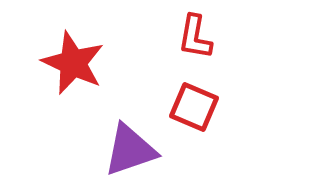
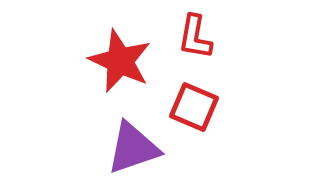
red star: moved 47 px right, 2 px up
purple triangle: moved 3 px right, 2 px up
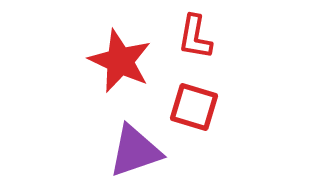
red square: rotated 6 degrees counterclockwise
purple triangle: moved 2 px right, 3 px down
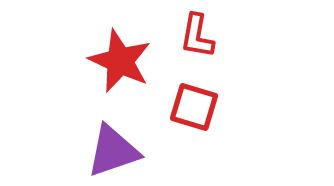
red L-shape: moved 2 px right, 1 px up
purple triangle: moved 22 px left
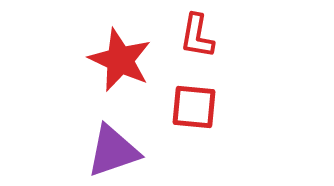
red star: moved 1 px up
red square: rotated 12 degrees counterclockwise
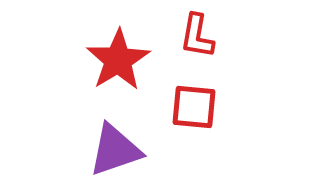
red star: moved 2 px left; rotated 16 degrees clockwise
purple triangle: moved 2 px right, 1 px up
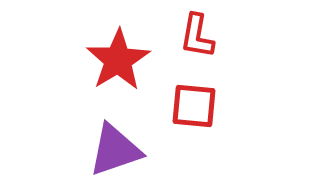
red square: moved 1 px up
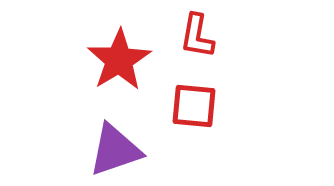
red star: moved 1 px right
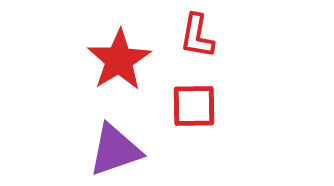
red square: rotated 6 degrees counterclockwise
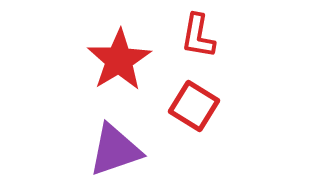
red L-shape: moved 1 px right
red square: rotated 33 degrees clockwise
